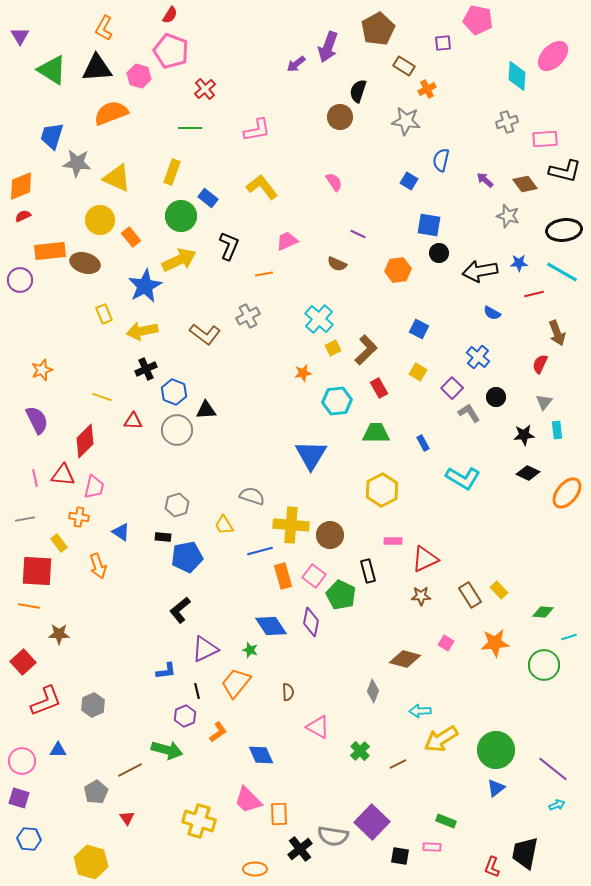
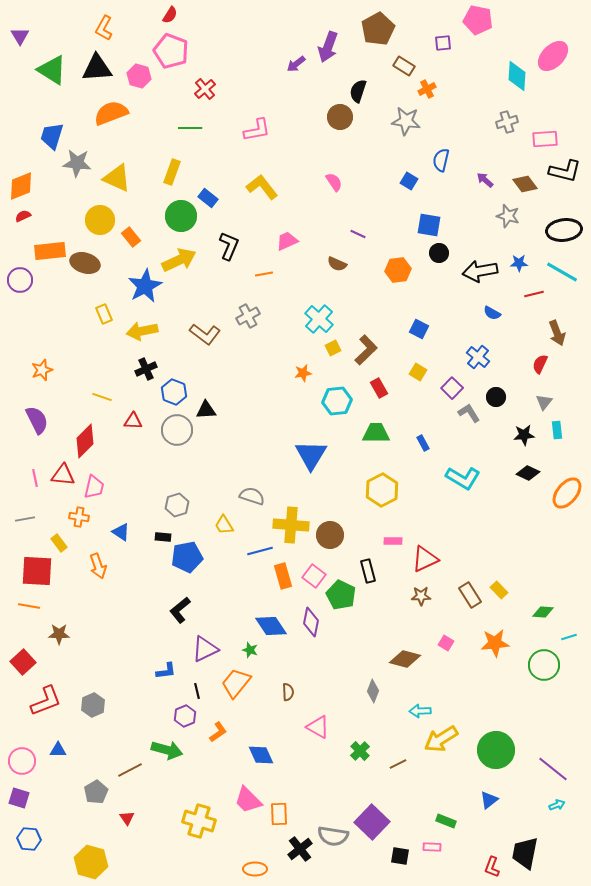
blue triangle at (496, 788): moved 7 px left, 12 px down
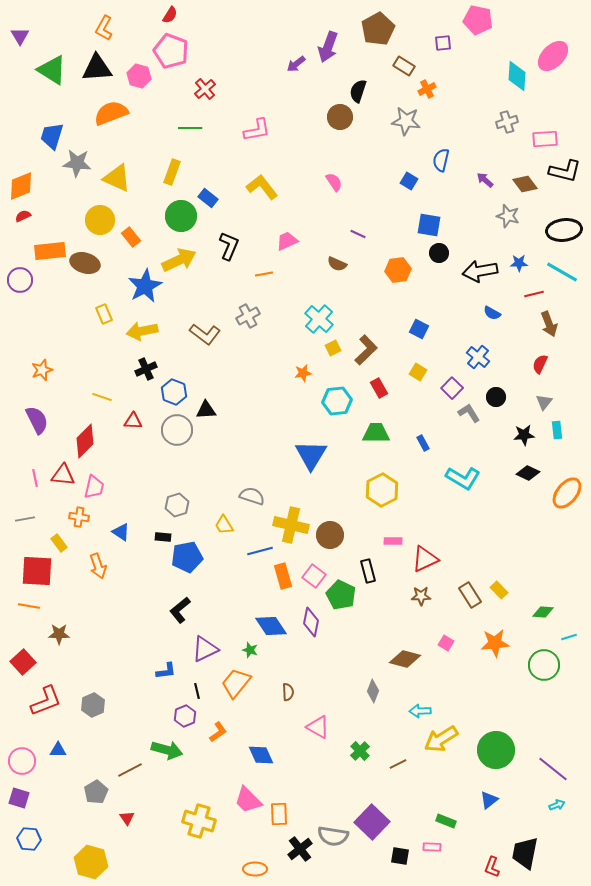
brown arrow at (557, 333): moved 8 px left, 9 px up
yellow cross at (291, 525): rotated 8 degrees clockwise
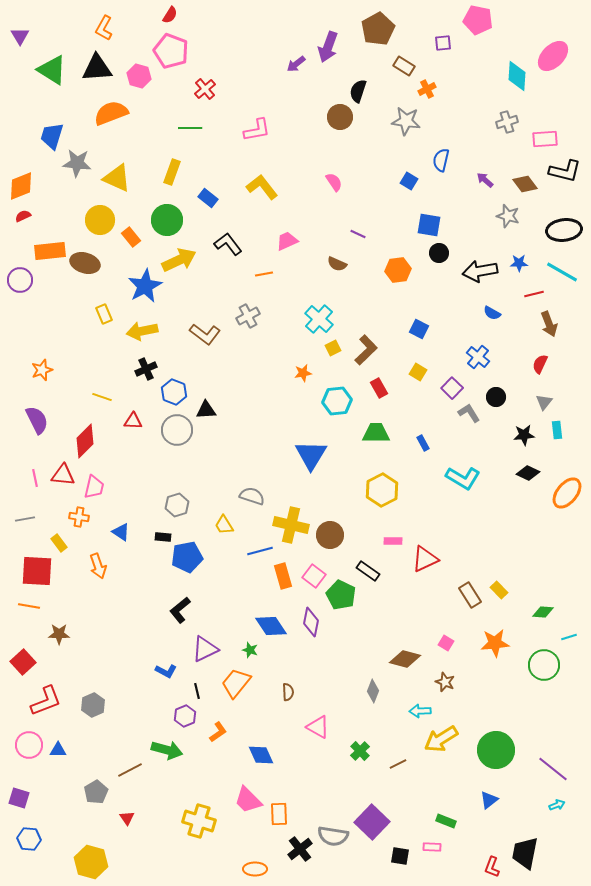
green circle at (181, 216): moved 14 px left, 4 px down
black L-shape at (229, 246): moved 1 px left, 2 px up; rotated 60 degrees counterclockwise
black rectangle at (368, 571): rotated 40 degrees counterclockwise
brown star at (421, 596): moved 24 px right, 86 px down; rotated 24 degrees clockwise
blue L-shape at (166, 671): rotated 35 degrees clockwise
pink circle at (22, 761): moved 7 px right, 16 px up
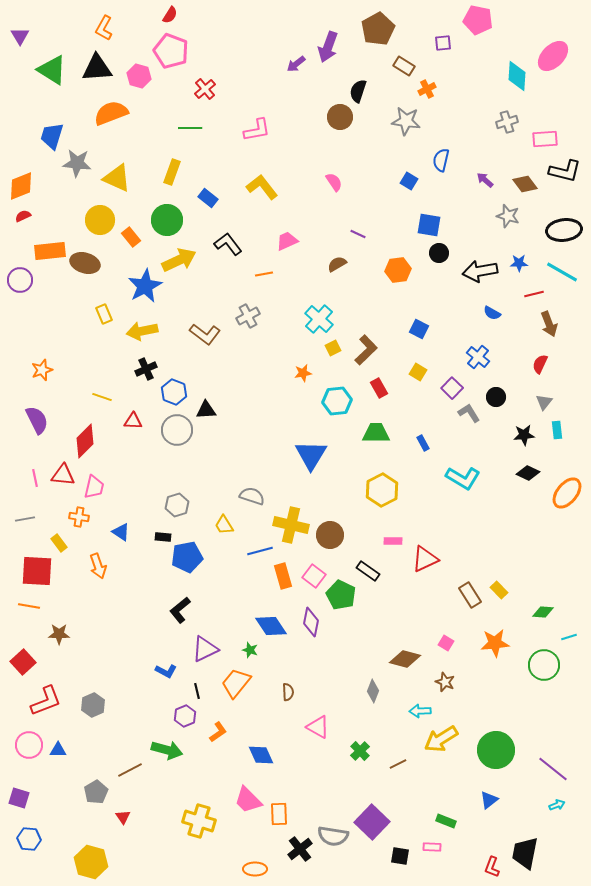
brown semicircle at (337, 264): rotated 126 degrees clockwise
red triangle at (127, 818): moved 4 px left, 1 px up
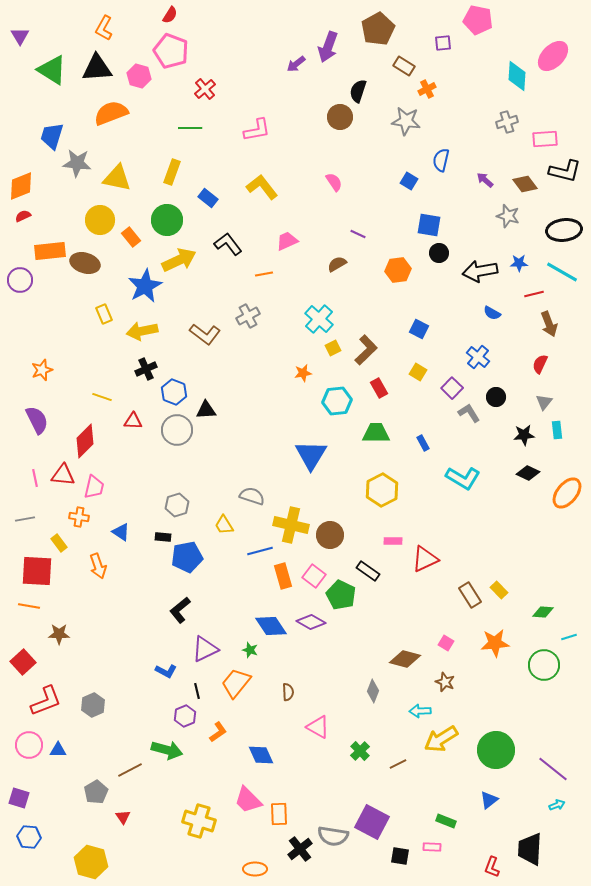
yellow triangle at (117, 178): rotated 12 degrees counterclockwise
purple diamond at (311, 622): rotated 72 degrees counterclockwise
purple square at (372, 822): rotated 16 degrees counterclockwise
blue hexagon at (29, 839): moved 2 px up
black trapezoid at (525, 853): moved 5 px right, 4 px up; rotated 8 degrees counterclockwise
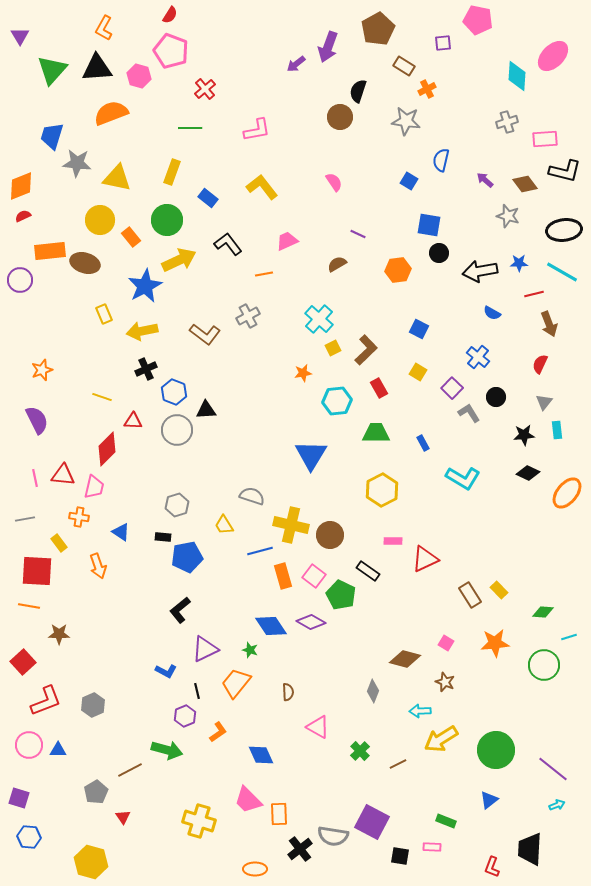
green triangle at (52, 70): rotated 40 degrees clockwise
red diamond at (85, 441): moved 22 px right, 8 px down
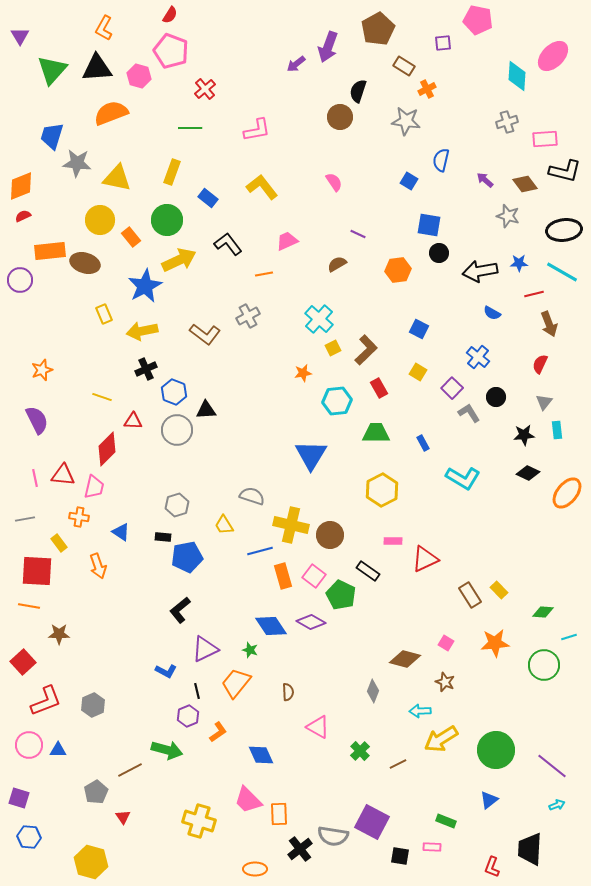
purple hexagon at (185, 716): moved 3 px right
purple line at (553, 769): moved 1 px left, 3 px up
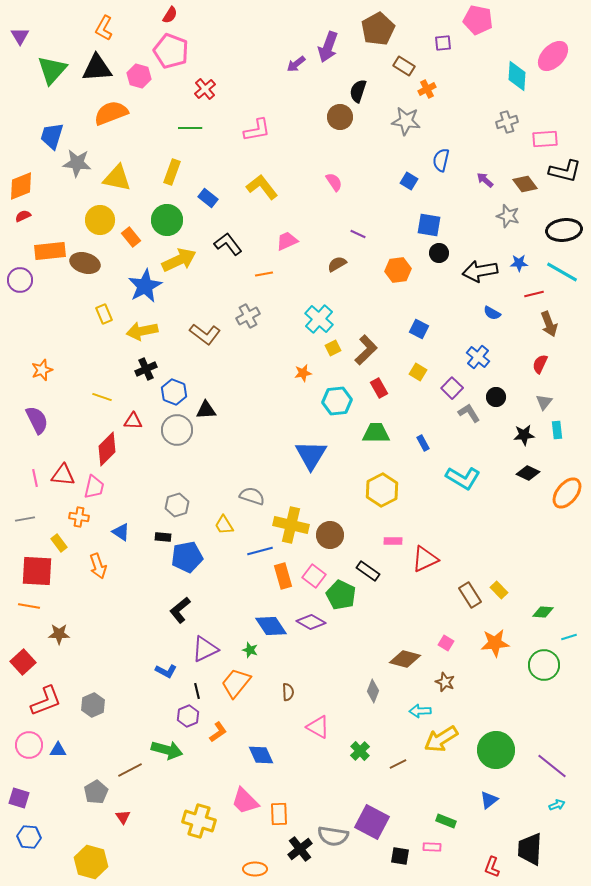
pink trapezoid at (248, 800): moved 3 px left, 1 px down
